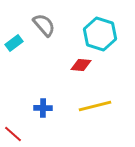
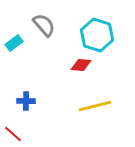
cyan hexagon: moved 3 px left, 1 px down
blue cross: moved 17 px left, 7 px up
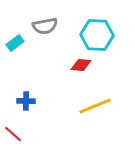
gray semicircle: moved 1 px right, 1 px down; rotated 120 degrees clockwise
cyan hexagon: rotated 16 degrees counterclockwise
cyan rectangle: moved 1 px right
yellow line: rotated 8 degrees counterclockwise
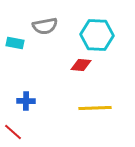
cyan rectangle: rotated 48 degrees clockwise
yellow line: moved 2 px down; rotated 20 degrees clockwise
red line: moved 2 px up
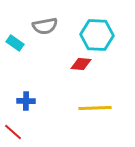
cyan rectangle: rotated 24 degrees clockwise
red diamond: moved 1 px up
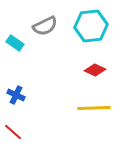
gray semicircle: rotated 15 degrees counterclockwise
cyan hexagon: moved 6 px left, 9 px up; rotated 8 degrees counterclockwise
red diamond: moved 14 px right, 6 px down; rotated 20 degrees clockwise
blue cross: moved 10 px left, 6 px up; rotated 24 degrees clockwise
yellow line: moved 1 px left
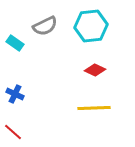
blue cross: moved 1 px left, 1 px up
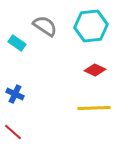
gray semicircle: rotated 120 degrees counterclockwise
cyan rectangle: moved 2 px right
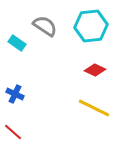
yellow line: rotated 28 degrees clockwise
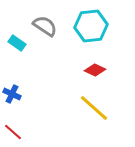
blue cross: moved 3 px left
yellow line: rotated 16 degrees clockwise
